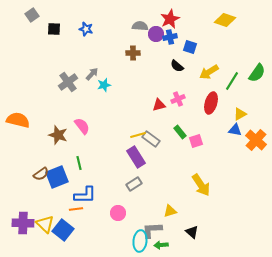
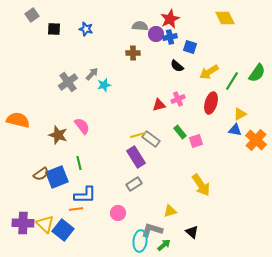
yellow diamond at (225, 20): moved 2 px up; rotated 45 degrees clockwise
gray L-shape at (152, 230): rotated 20 degrees clockwise
green arrow at (161, 245): moved 3 px right; rotated 144 degrees clockwise
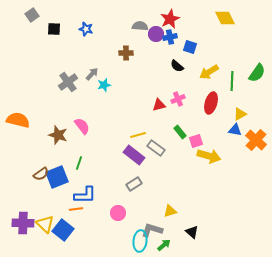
brown cross at (133, 53): moved 7 px left
green line at (232, 81): rotated 30 degrees counterclockwise
gray rectangle at (151, 139): moved 5 px right, 9 px down
purple rectangle at (136, 157): moved 2 px left, 2 px up; rotated 20 degrees counterclockwise
green line at (79, 163): rotated 32 degrees clockwise
yellow arrow at (201, 185): moved 8 px right, 29 px up; rotated 40 degrees counterclockwise
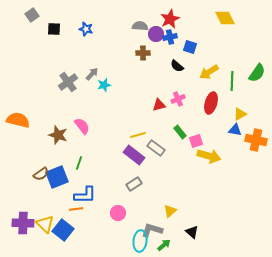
brown cross at (126, 53): moved 17 px right
orange cross at (256, 140): rotated 30 degrees counterclockwise
yellow triangle at (170, 211): rotated 24 degrees counterclockwise
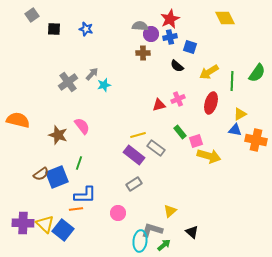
purple circle at (156, 34): moved 5 px left
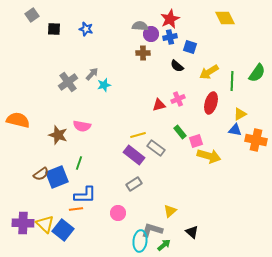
pink semicircle at (82, 126): rotated 138 degrees clockwise
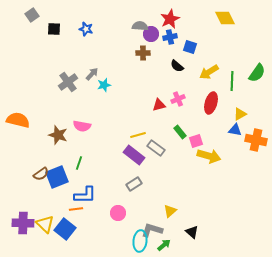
blue square at (63, 230): moved 2 px right, 1 px up
